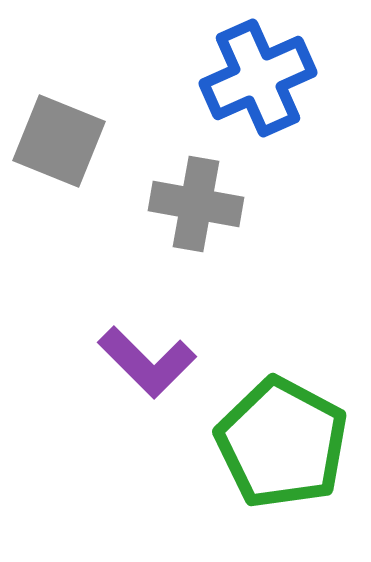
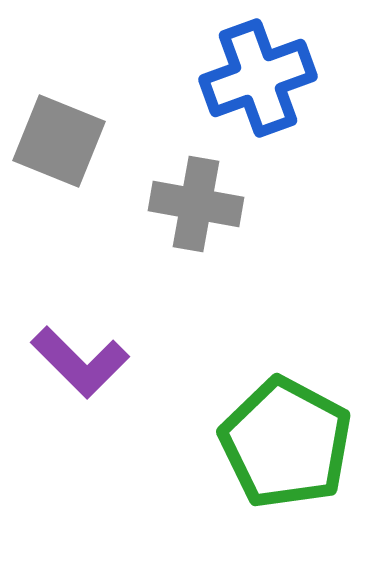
blue cross: rotated 4 degrees clockwise
purple L-shape: moved 67 px left
green pentagon: moved 4 px right
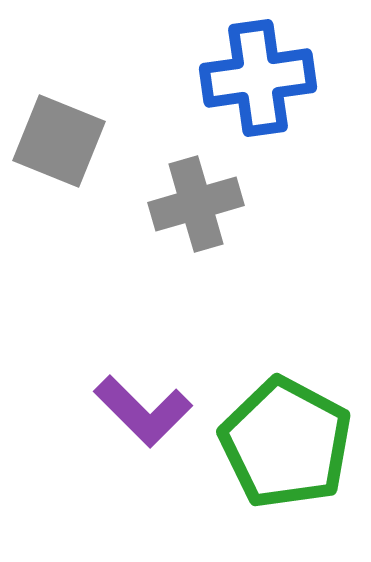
blue cross: rotated 12 degrees clockwise
gray cross: rotated 26 degrees counterclockwise
purple L-shape: moved 63 px right, 49 px down
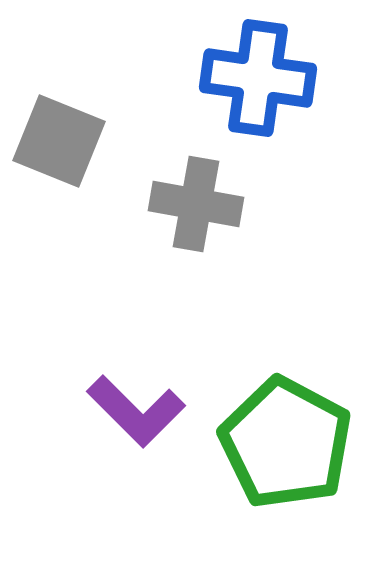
blue cross: rotated 16 degrees clockwise
gray cross: rotated 26 degrees clockwise
purple L-shape: moved 7 px left
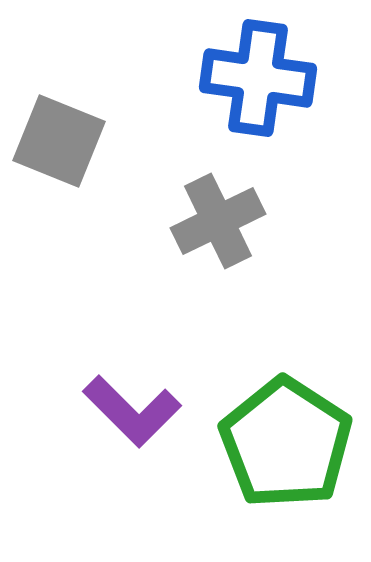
gray cross: moved 22 px right, 17 px down; rotated 36 degrees counterclockwise
purple L-shape: moved 4 px left
green pentagon: rotated 5 degrees clockwise
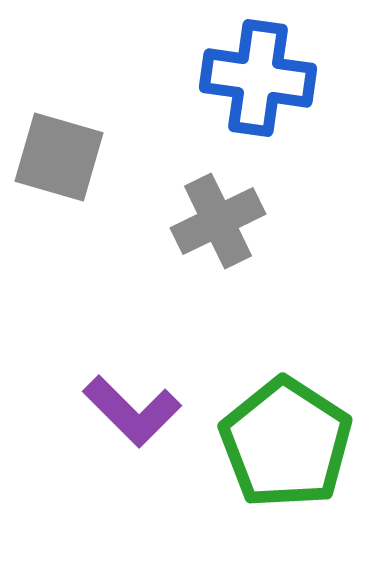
gray square: moved 16 px down; rotated 6 degrees counterclockwise
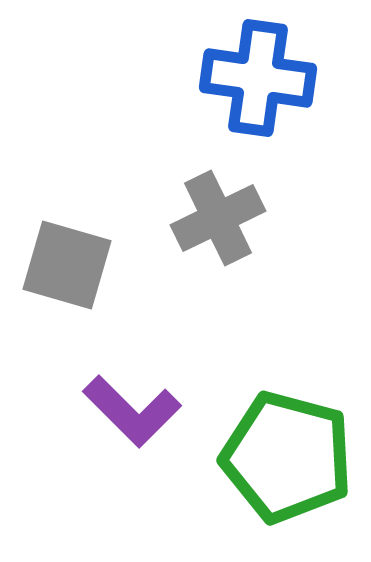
gray square: moved 8 px right, 108 px down
gray cross: moved 3 px up
green pentagon: moved 1 px right, 14 px down; rotated 18 degrees counterclockwise
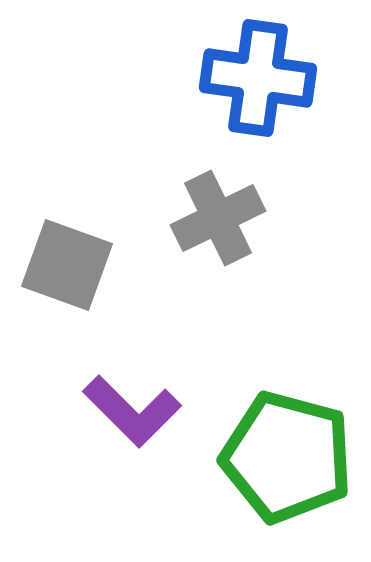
gray square: rotated 4 degrees clockwise
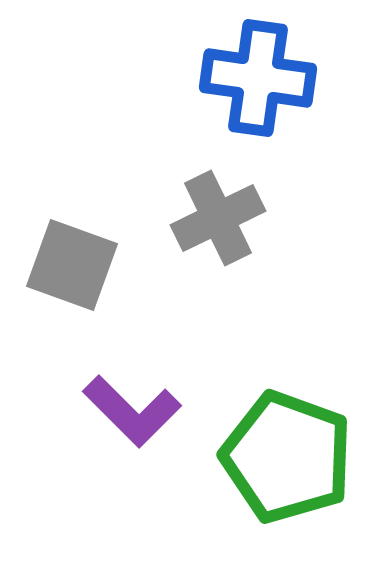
gray square: moved 5 px right
green pentagon: rotated 5 degrees clockwise
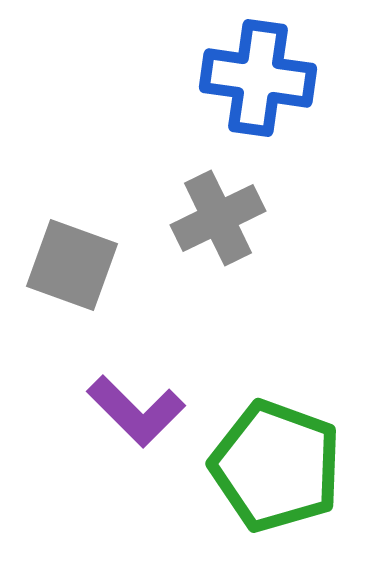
purple L-shape: moved 4 px right
green pentagon: moved 11 px left, 9 px down
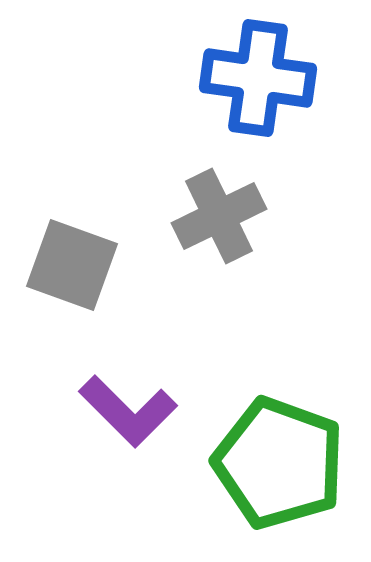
gray cross: moved 1 px right, 2 px up
purple L-shape: moved 8 px left
green pentagon: moved 3 px right, 3 px up
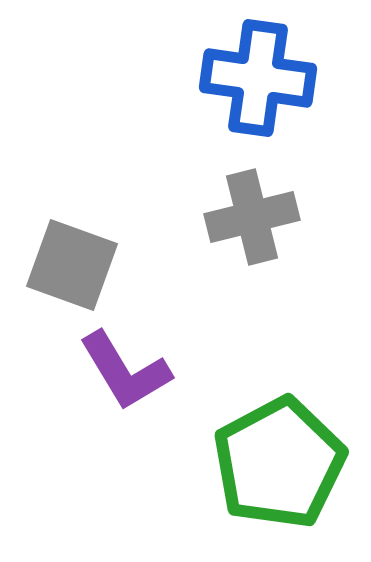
gray cross: moved 33 px right, 1 px down; rotated 12 degrees clockwise
purple L-shape: moved 3 px left, 40 px up; rotated 14 degrees clockwise
green pentagon: rotated 24 degrees clockwise
